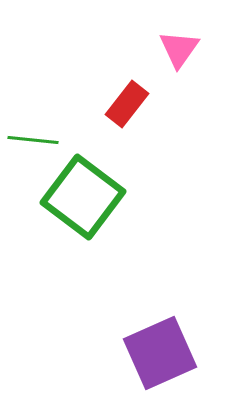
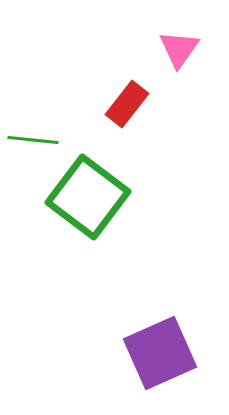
green square: moved 5 px right
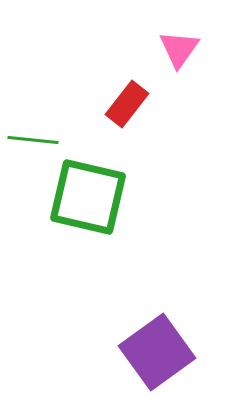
green square: rotated 24 degrees counterclockwise
purple square: moved 3 px left, 1 px up; rotated 12 degrees counterclockwise
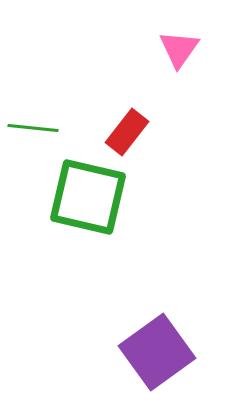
red rectangle: moved 28 px down
green line: moved 12 px up
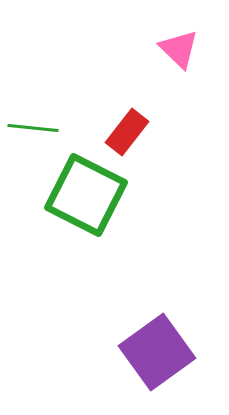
pink triangle: rotated 21 degrees counterclockwise
green square: moved 2 px left, 2 px up; rotated 14 degrees clockwise
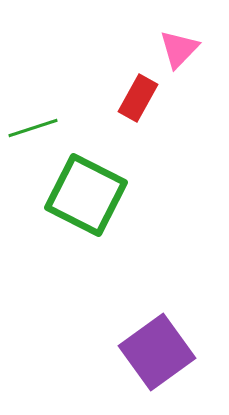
pink triangle: rotated 30 degrees clockwise
green line: rotated 24 degrees counterclockwise
red rectangle: moved 11 px right, 34 px up; rotated 9 degrees counterclockwise
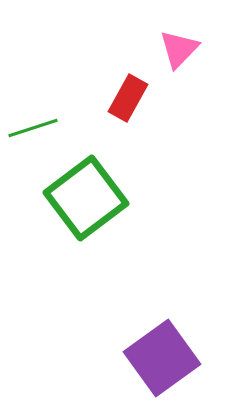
red rectangle: moved 10 px left
green square: moved 3 px down; rotated 26 degrees clockwise
purple square: moved 5 px right, 6 px down
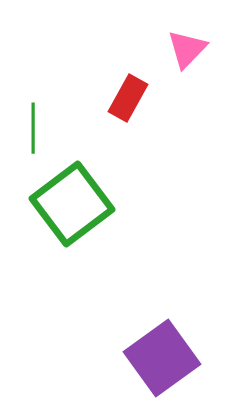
pink triangle: moved 8 px right
green line: rotated 72 degrees counterclockwise
green square: moved 14 px left, 6 px down
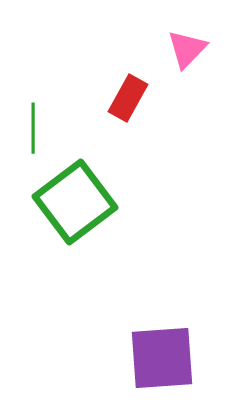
green square: moved 3 px right, 2 px up
purple square: rotated 32 degrees clockwise
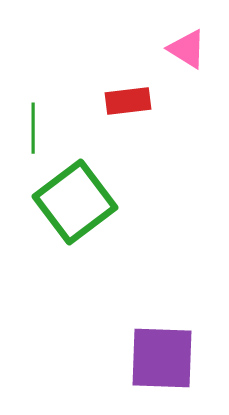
pink triangle: rotated 42 degrees counterclockwise
red rectangle: moved 3 px down; rotated 54 degrees clockwise
purple square: rotated 6 degrees clockwise
